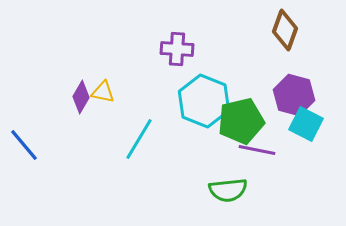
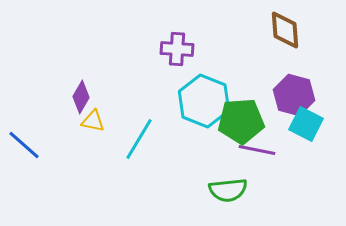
brown diamond: rotated 24 degrees counterclockwise
yellow triangle: moved 10 px left, 29 px down
green pentagon: rotated 9 degrees clockwise
blue line: rotated 9 degrees counterclockwise
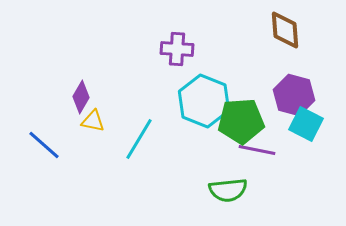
blue line: moved 20 px right
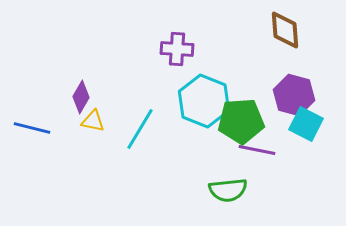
cyan line: moved 1 px right, 10 px up
blue line: moved 12 px left, 17 px up; rotated 27 degrees counterclockwise
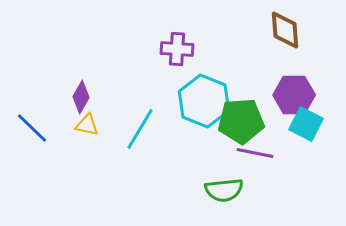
purple hexagon: rotated 15 degrees counterclockwise
yellow triangle: moved 6 px left, 4 px down
blue line: rotated 30 degrees clockwise
purple line: moved 2 px left, 3 px down
green semicircle: moved 4 px left
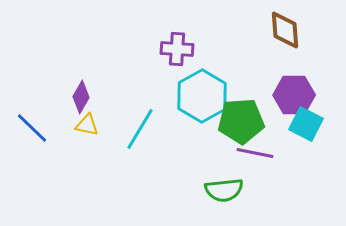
cyan hexagon: moved 2 px left, 5 px up; rotated 9 degrees clockwise
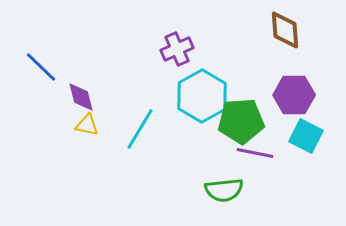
purple cross: rotated 28 degrees counterclockwise
purple diamond: rotated 44 degrees counterclockwise
cyan square: moved 12 px down
blue line: moved 9 px right, 61 px up
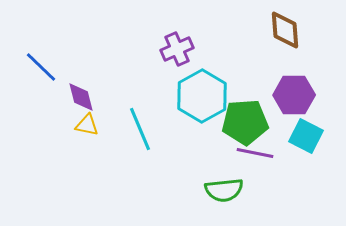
green pentagon: moved 4 px right, 1 px down
cyan line: rotated 54 degrees counterclockwise
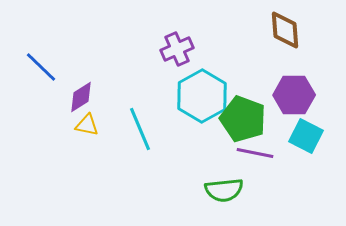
purple diamond: rotated 72 degrees clockwise
green pentagon: moved 2 px left, 3 px up; rotated 24 degrees clockwise
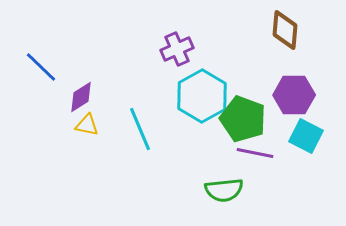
brown diamond: rotated 9 degrees clockwise
